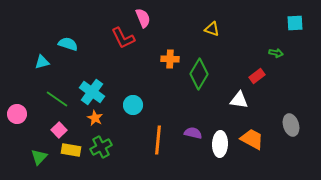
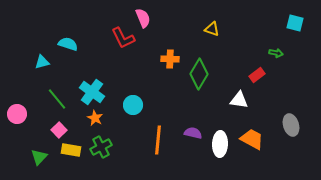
cyan square: rotated 18 degrees clockwise
red rectangle: moved 1 px up
green line: rotated 15 degrees clockwise
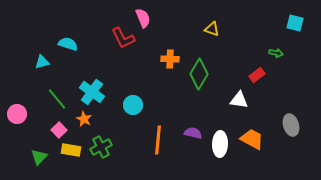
orange star: moved 11 px left, 1 px down
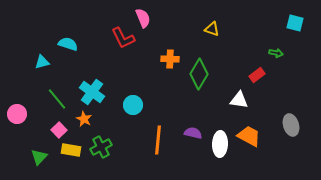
orange trapezoid: moved 3 px left, 3 px up
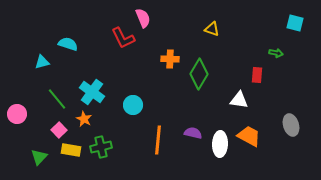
red rectangle: rotated 49 degrees counterclockwise
green cross: rotated 15 degrees clockwise
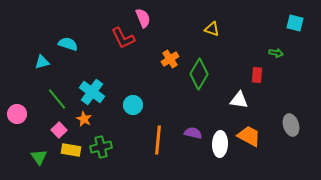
orange cross: rotated 36 degrees counterclockwise
green triangle: rotated 18 degrees counterclockwise
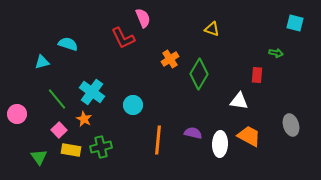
white triangle: moved 1 px down
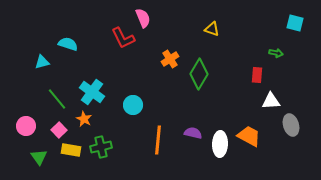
white triangle: moved 32 px right; rotated 12 degrees counterclockwise
pink circle: moved 9 px right, 12 px down
